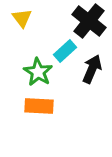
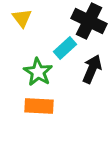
black cross: rotated 12 degrees counterclockwise
cyan rectangle: moved 3 px up
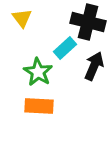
black cross: moved 1 px left, 1 px down; rotated 12 degrees counterclockwise
black arrow: moved 2 px right, 3 px up
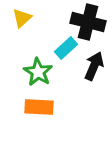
yellow triangle: rotated 25 degrees clockwise
cyan rectangle: moved 1 px right
orange rectangle: moved 1 px down
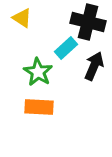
yellow triangle: rotated 45 degrees counterclockwise
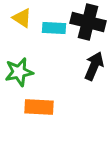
cyan rectangle: moved 12 px left, 20 px up; rotated 45 degrees clockwise
green star: moved 19 px left; rotated 28 degrees clockwise
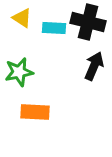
orange rectangle: moved 4 px left, 5 px down
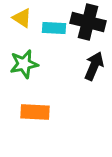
green star: moved 5 px right, 8 px up
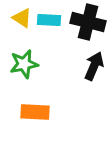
cyan rectangle: moved 5 px left, 8 px up
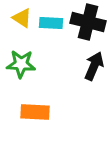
cyan rectangle: moved 2 px right, 3 px down
green star: moved 3 px left; rotated 16 degrees clockwise
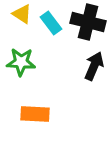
yellow triangle: moved 4 px up
cyan rectangle: rotated 50 degrees clockwise
green star: moved 2 px up
orange rectangle: moved 2 px down
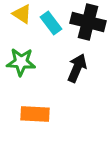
black arrow: moved 17 px left, 2 px down
